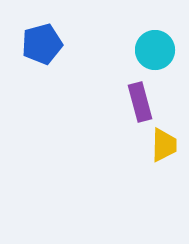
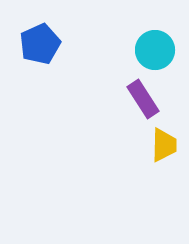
blue pentagon: moved 2 px left; rotated 9 degrees counterclockwise
purple rectangle: moved 3 px right, 3 px up; rotated 18 degrees counterclockwise
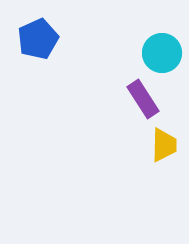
blue pentagon: moved 2 px left, 5 px up
cyan circle: moved 7 px right, 3 px down
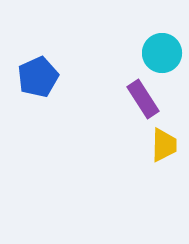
blue pentagon: moved 38 px down
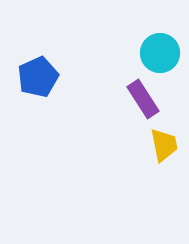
cyan circle: moved 2 px left
yellow trapezoid: rotated 12 degrees counterclockwise
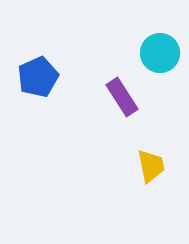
purple rectangle: moved 21 px left, 2 px up
yellow trapezoid: moved 13 px left, 21 px down
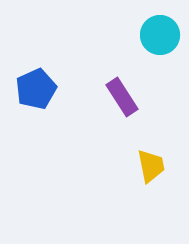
cyan circle: moved 18 px up
blue pentagon: moved 2 px left, 12 px down
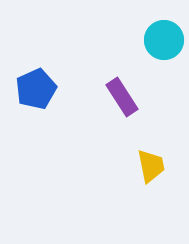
cyan circle: moved 4 px right, 5 px down
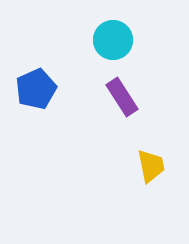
cyan circle: moved 51 px left
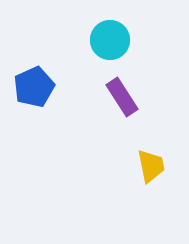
cyan circle: moved 3 px left
blue pentagon: moved 2 px left, 2 px up
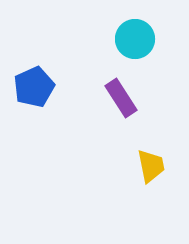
cyan circle: moved 25 px right, 1 px up
purple rectangle: moved 1 px left, 1 px down
